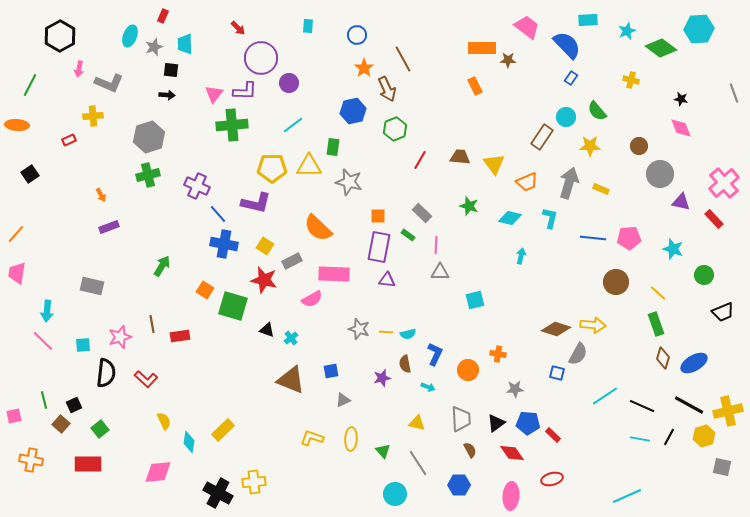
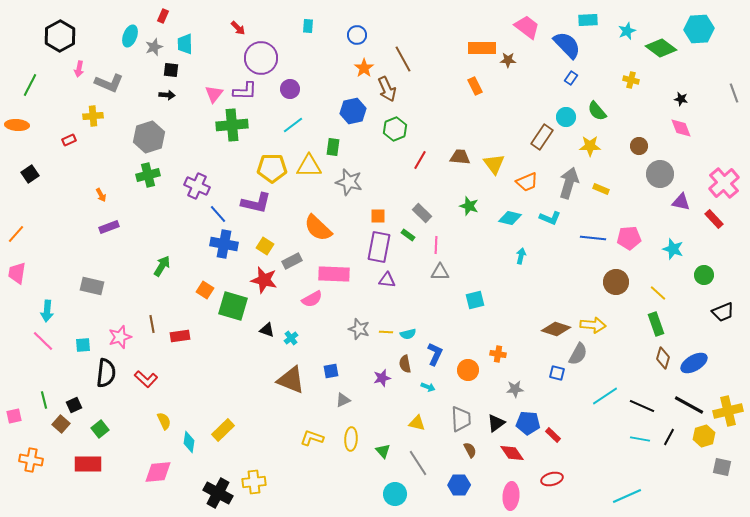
purple circle at (289, 83): moved 1 px right, 6 px down
cyan L-shape at (550, 218): rotated 100 degrees clockwise
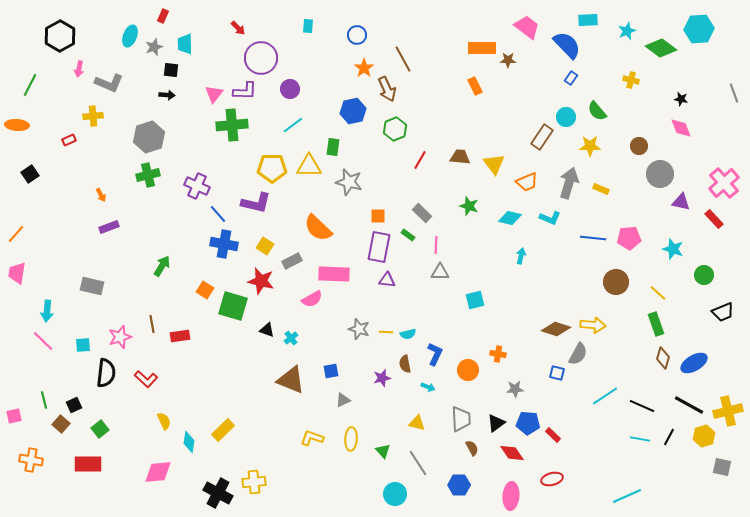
red star at (264, 280): moved 3 px left, 1 px down
brown semicircle at (470, 450): moved 2 px right, 2 px up
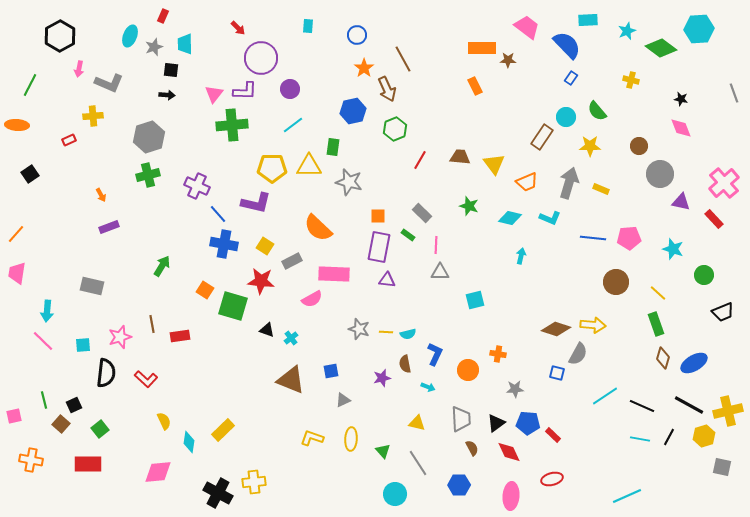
red star at (261, 281): rotated 8 degrees counterclockwise
red diamond at (512, 453): moved 3 px left, 1 px up; rotated 10 degrees clockwise
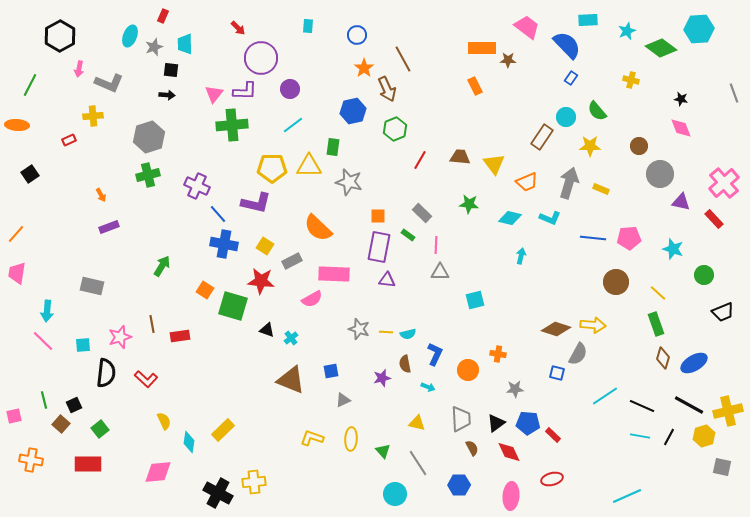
green star at (469, 206): moved 2 px up; rotated 12 degrees counterclockwise
cyan line at (640, 439): moved 3 px up
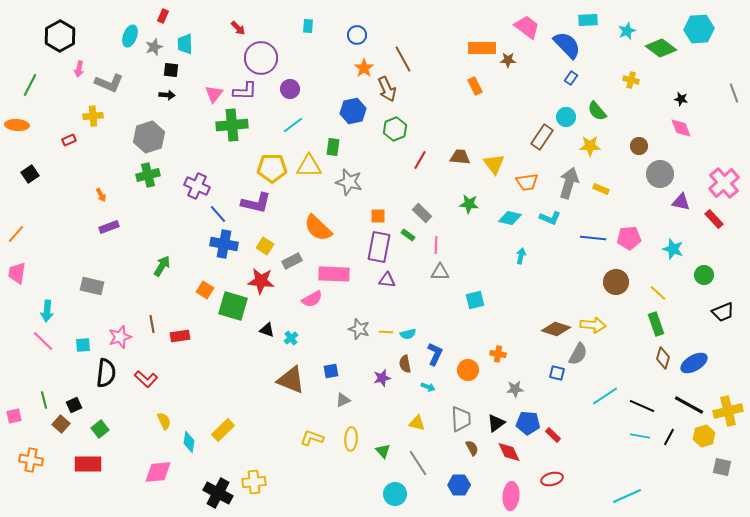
orange trapezoid at (527, 182): rotated 15 degrees clockwise
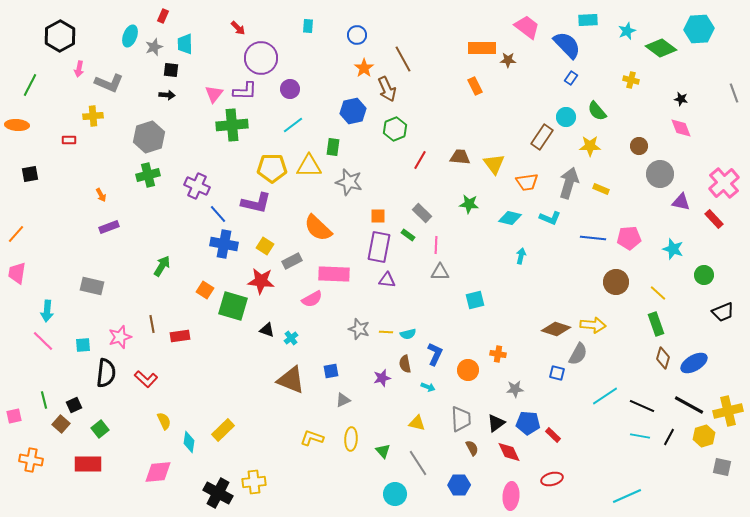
red rectangle at (69, 140): rotated 24 degrees clockwise
black square at (30, 174): rotated 24 degrees clockwise
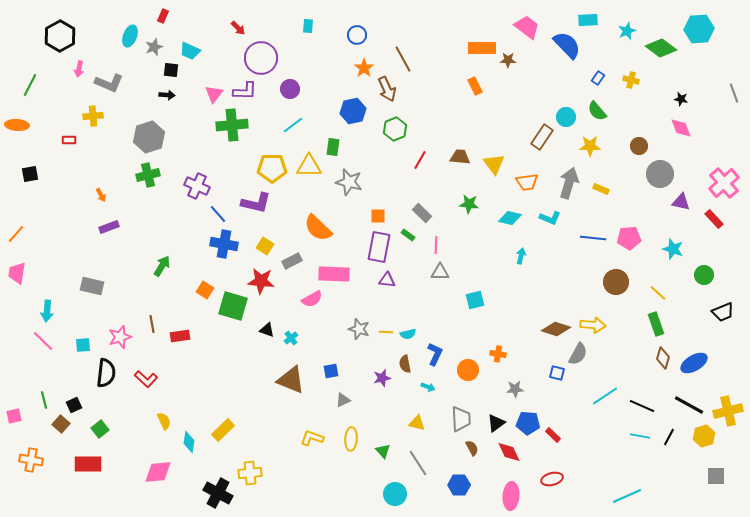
cyan trapezoid at (185, 44): moved 5 px right, 7 px down; rotated 65 degrees counterclockwise
blue rectangle at (571, 78): moved 27 px right
gray square at (722, 467): moved 6 px left, 9 px down; rotated 12 degrees counterclockwise
yellow cross at (254, 482): moved 4 px left, 9 px up
